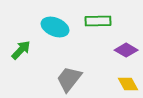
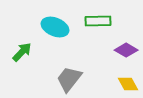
green arrow: moved 1 px right, 2 px down
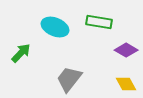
green rectangle: moved 1 px right, 1 px down; rotated 10 degrees clockwise
green arrow: moved 1 px left, 1 px down
yellow diamond: moved 2 px left
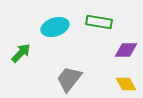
cyan ellipse: rotated 40 degrees counterclockwise
purple diamond: rotated 30 degrees counterclockwise
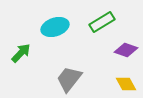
green rectangle: moved 3 px right; rotated 40 degrees counterclockwise
purple diamond: rotated 20 degrees clockwise
